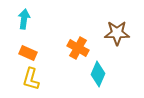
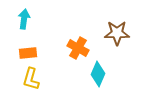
orange rectangle: rotated 30 degrees counterclockwise
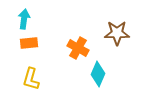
orange rectangle: moved 1 px right, 10 px up
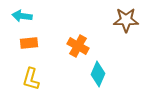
cyan arrow: moved 2 px left, 3 px up; rotated 90 degrees counterclockwise
brown star: moved 9 px right, 13 px up
orange cross: moved 2 px up
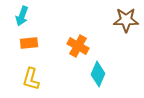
cyan arrow: rotated 78 degrees counterclockwise
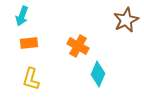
brown star: rotated 25 degrees counterclockwise
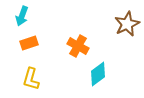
brown star: moved 1 px right, 4 px down
orange rectangle: rotated 12 degrees counterclockwise
cyan diamond: rotated 30 degrees clockwise
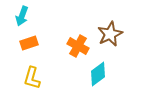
brown star: moved 17 px left, 10 px down
yellow L-shape: moved 1 px right, 1 px up
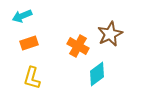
cyan arrow: rotated 48 degrees clockwise
cyan diamond: moved 1 px left
